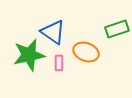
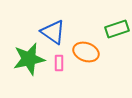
green star: moved 4 px down
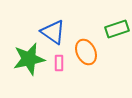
orange ellipse: rotated 45 degrees clockwise
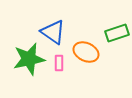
green rectangle: moved 4 px down
orange ellipse: rotated 40 degrees counterclockwise
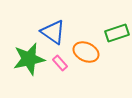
pink rectangle: moved 1 px right; rotated 42 degrees counterclockwise
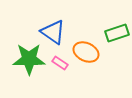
green star: rotated 12 degrees clockwise
pink rectangle: rotated 14 degrees counterclockwise
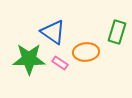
green rectangle: moved 1 px up; rotated 55 degrees counterclockwise
orange ellipse: rotated 30 degrees counterclockwise
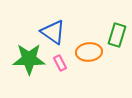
green rectangle: moved 3 px down
orange ellipse: moved 3 px right
pink rectangle: rotated 28 degrees clockwise
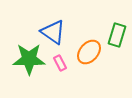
orange ellipse: rotated 45 degrees counterclockwise
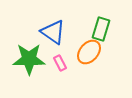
green rectangle: moved 16 px left, 6 px up
